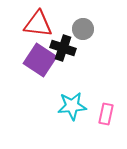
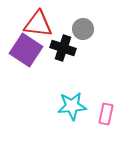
purple square: moved 14 px left, 10 px up
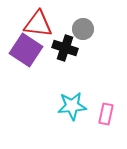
black cross: moved 2 px right
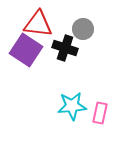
pink rectangle: moved 6 px left, 1 px up
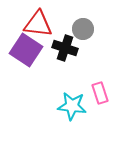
cyan star: rotated 12 degrees clockwise
pink rectangle: moved 20 px up; rotated 30 degrees counterclockwise
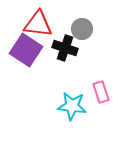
gray circle: moved 1 px left
pink rectangle: moved 1 px right, 1 px up
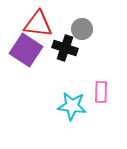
pink rectangle: rotated 20 degrees clockwise
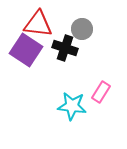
pink rectangle: rotated 30 degrees clockwise
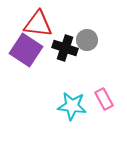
gray circle: moved 5 px right, 11 px down
pink rectangle: moved 3 px right, 7 px down; rotated 60 degrees counterclockwise
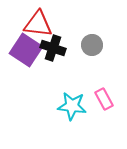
gray circle: moved 5 px right, 5 px down
black cross: moved 12 px left
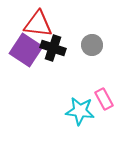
cyan star: moved 8 px right, 5 px down
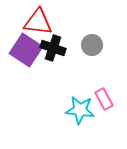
red triangle: moved 2 px up
cyan star: moved 1 px up
